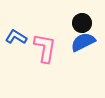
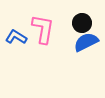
blue semicircle: moved 3 px right
pink L-shape: moved 2 px left, 19 px up
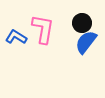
blue semicircle: rotated 25 degrees counterclockwise
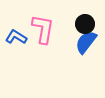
black circle: moved 3 px right, 1 px down
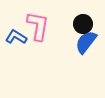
black circle: moved 2 px left
pink L-shape: moved 5 px left, 3 px up
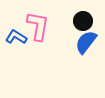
black circle: moved 3 px up
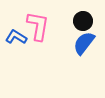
blue semicircle: moved 2 px left, 1 px down
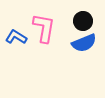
pink L-shape: moved 6 px right, 2 px down
blue semicircle: rotated 150 degrees counterclockwise
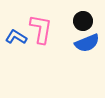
pink L-shape: moved 3 px left, 1 px down
blue semicircle: moved 3 px right
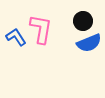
blue L-shape: rotated 25 degrees clockwise
blue semicircle: moved 2 px right
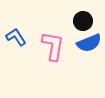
pink L-shape: moved 12 px right, 17 px down
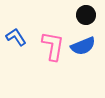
black circle: moved 3 px right, 6 px up
blue semicircle: moved 6 px left, 3 px down
